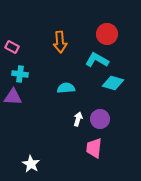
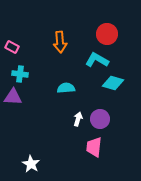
pink trapezoid: moved 1 px up
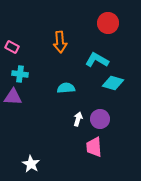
red circle: moved 1 px right, 11 px up
pink trapezoid: rotated 10 degrees counterclockwise
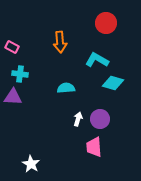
red circle: moved 2 px left
